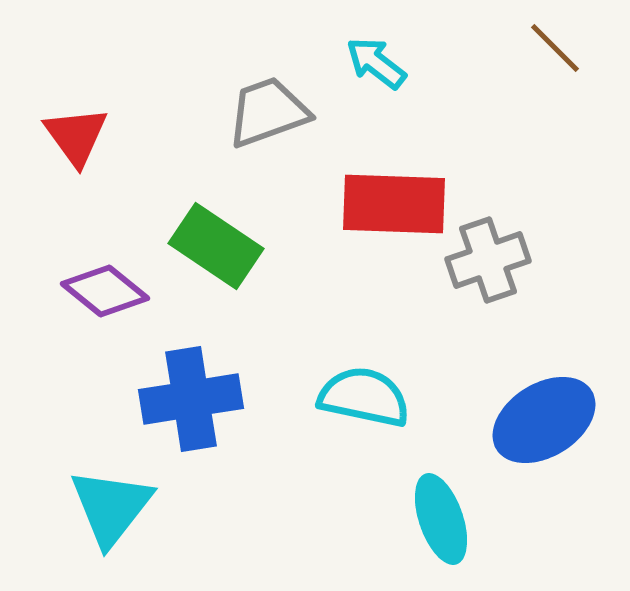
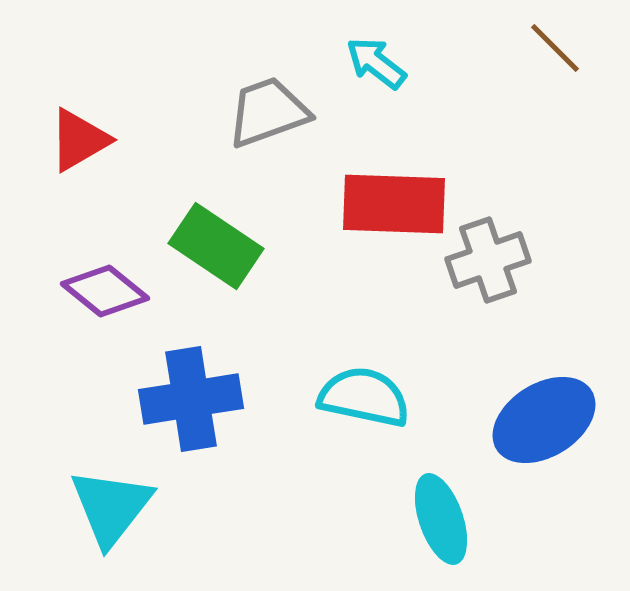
red triangle: moved 3 px right, 4 px down; rotated 36 degrees clockwise
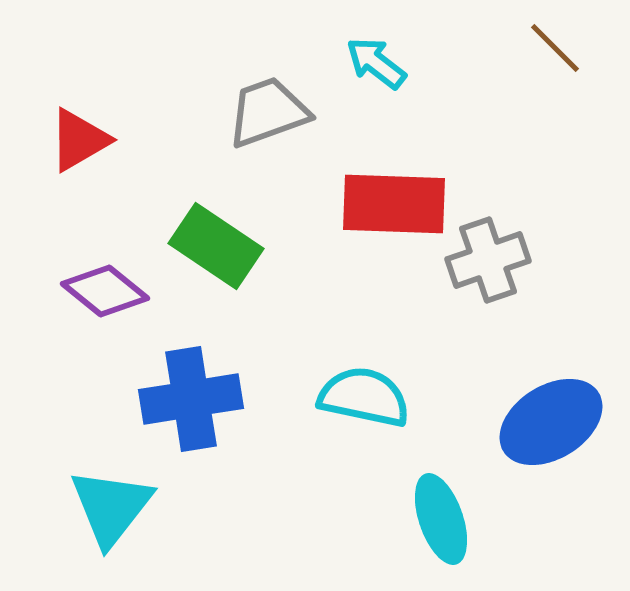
blue ellipse: moved 7 px right, 2 px down
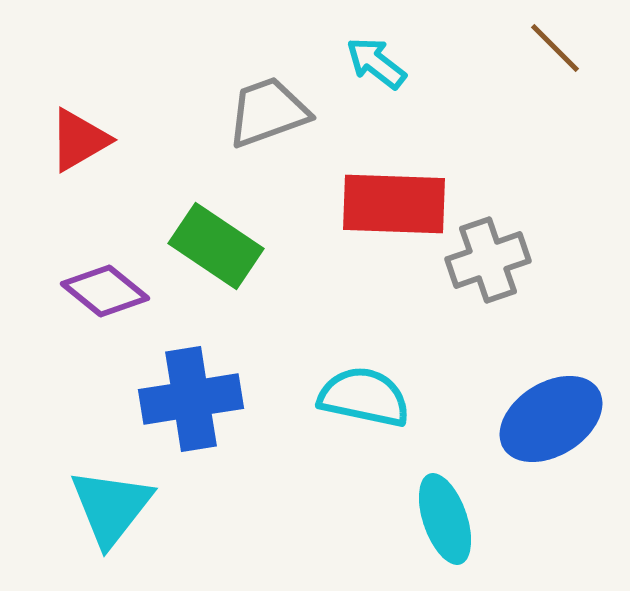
blue ellipse: moved 3 px up
cyan ellipse: moved 4 px right
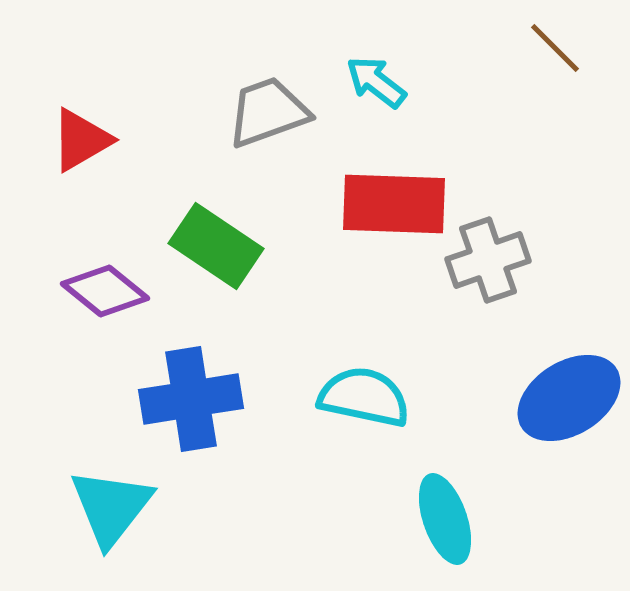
cyan arrow: moved 19 px down
red triangle: moved 2 px right
blue ellipse: moved 18 px right, 21 px up
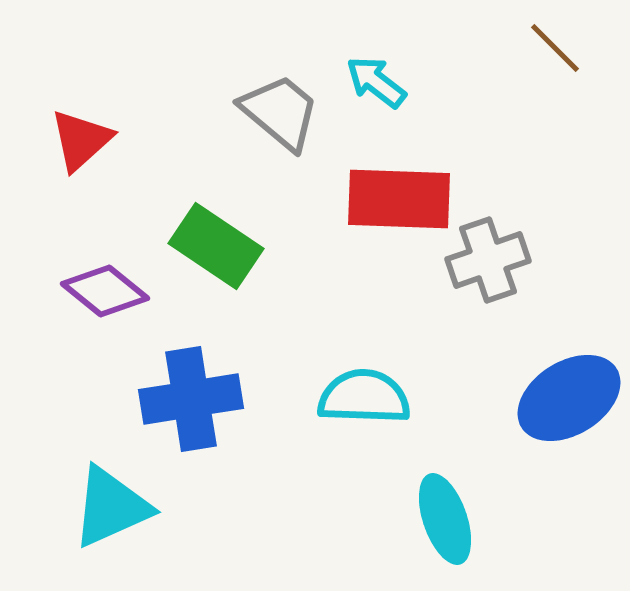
gray trapezoid: moved 12 px right; rotated 60 degrees clockwise
red triangle: rotated 12 degrees counterclockwise
red rectangle: moved 5 px right, 5 px up
cyan semicircle: rotated 10 degrees counterclockwise
cyan triangle: rotated 28 degrees clockwise
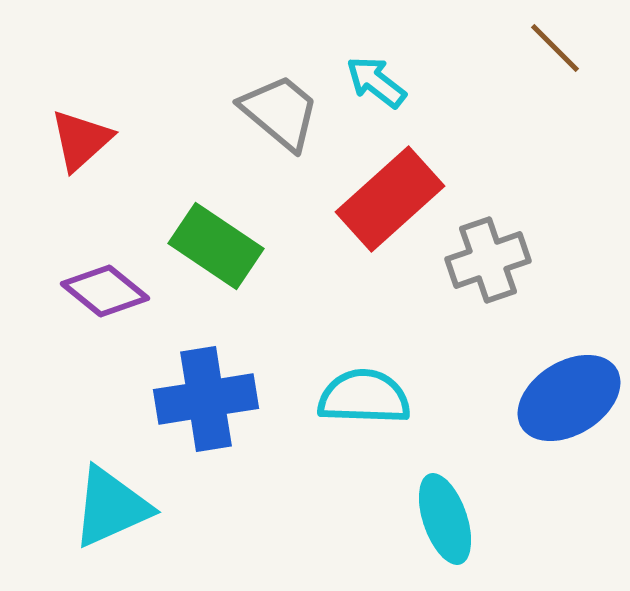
red rectangle: moved 9 px left; rotated 44 degrees counterclockwise
blue cross: moved 15 px right
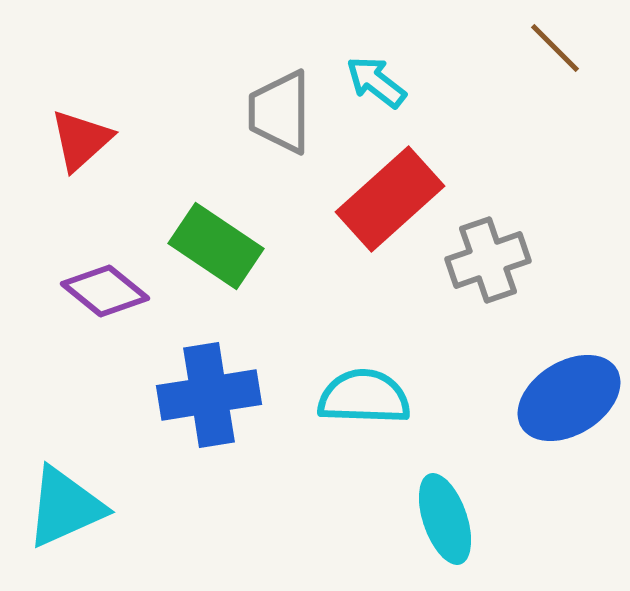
gray trapezoid: rotated 130 degrees counterclockwise
blue cross: moved 3 px right, 4 px up
cyan triangle: moved 46 px left
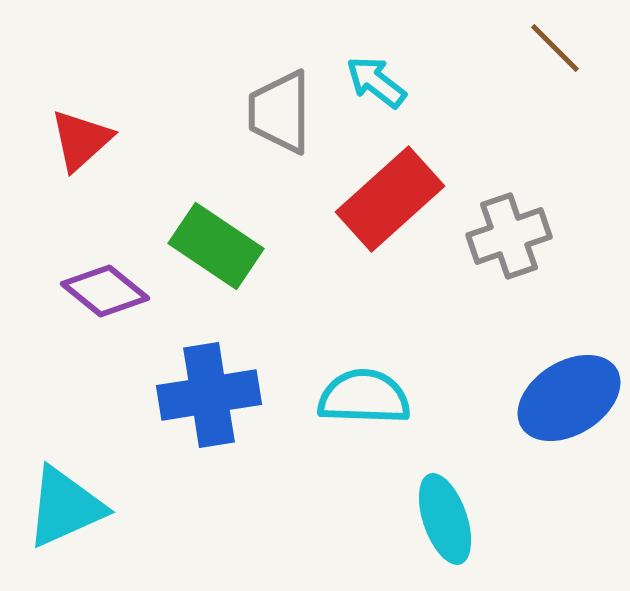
gray cross: moved 21 px right, 24 px up
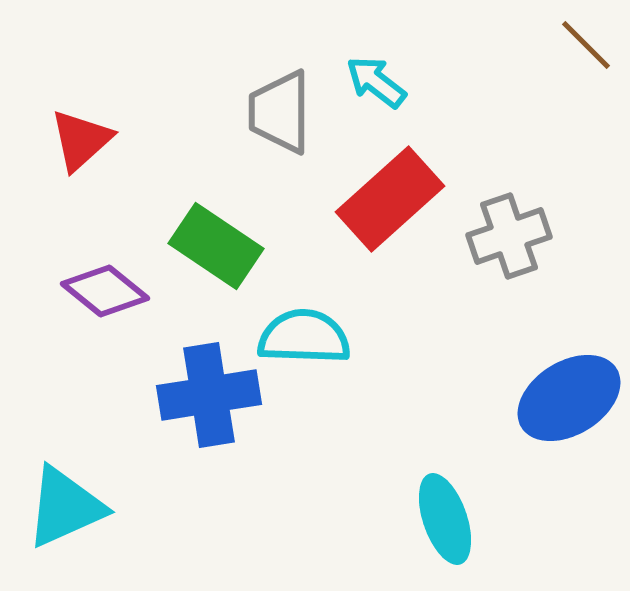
brown line: moved 31 px right, 3 px up
cyan semicircle: moved 60 px left, 60 px up
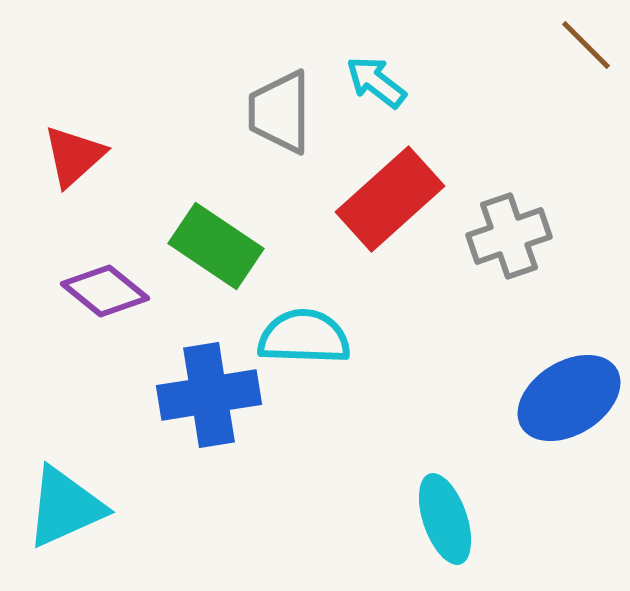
red triangle: moved 7 px left, 16 px down
